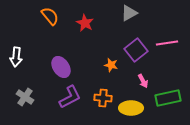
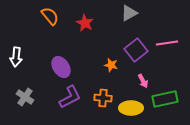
green rectangle: moved 3 px left, 1 px down
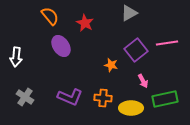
purple ellipse: moved 21 px up
purple L-shape: rotated 50 degrees clockwise
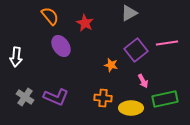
purple L-shape: moved 14 px left
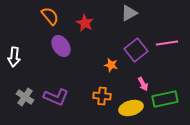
white arrow: moved 2 px left
pink arrow: moved 3 px down
orange cross: moved 1 px left, 2 px up
yellow ellipse: rotated 15 degrees counterclockwise
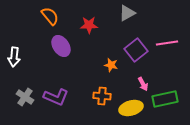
gray triangle: moved 2 px left
red star: moved 4 px right, 2 px down; rotated 30 degrees counterclockwise
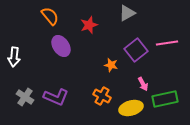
red star: rotated 18 degrees counterclockwise
orange cross: rotated 24 degrees clockwise
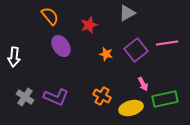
orange star: moved 5 px left, 11 px up
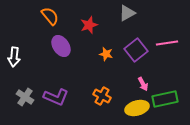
yellow ellipse: moved 6 px right
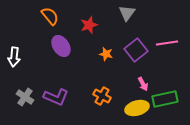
gray triangle: rotated 24 degrees counterclockwise
